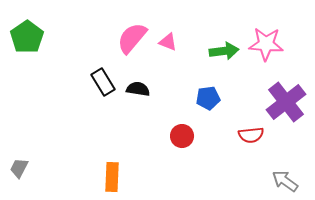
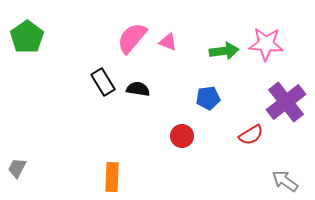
red semicircle: rotated 25 degrees counterclockwise
gray trapezoid: moved 2 px left
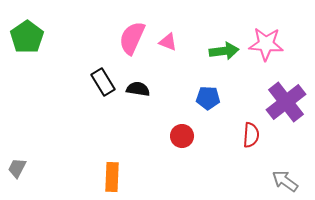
pink semicircle: rotated 16 degrees counterclockwise
blue pentagon: rotated 10 degrees clockwise
red semicircle: rotated 55 degrees counterclockwise
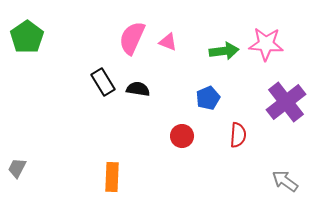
blue pentagon: rotated 25 degrees counterclockwise
red semicircle: moved 13 px left
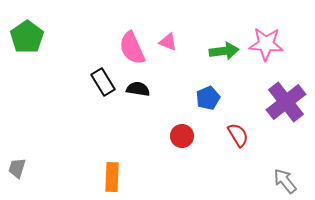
pink semicircle: moved 10 px down; rotated 48 degrees counterclockwise
red semicircle: rotated 35 degrees counterclockwise
gray trapezoid: rotated 10 degrees counterclockwise
gray arrow: rotated 16 degrees clockwise
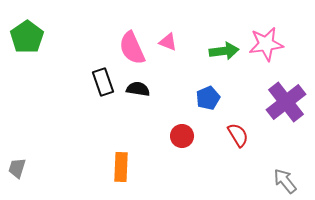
pink star: rotated 12 degrees counterclockwise
black rectangle: rotated 12 degrees clockwise
orange rectangle: moved 9 px right, 10 px up
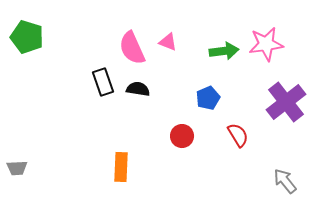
green pentagon: rotated 20 degrees counterclockwise
gray trapezoid: rotated 110 degrees counterclockwise
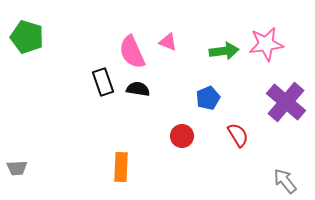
pink semicircle: moved 4 px down
purple cross: rotated 12 degrees counterclockwise
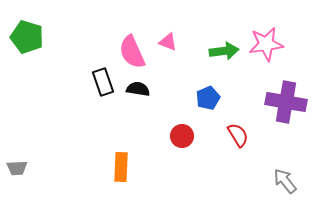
purple cross: rotated 30 degrees counterclockwise
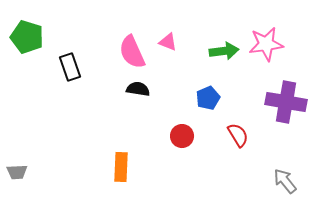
black rectangle: moved 33 px left, 15 px up
gray trapezoid: moved 4 px down
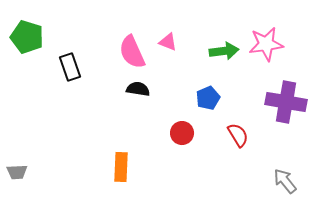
red circle: moved 3 px up
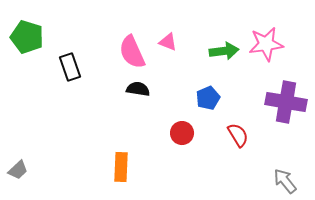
gray trapezoid: moved 1 px right, 2 px up; rotated 40 degrees counterclockwise
